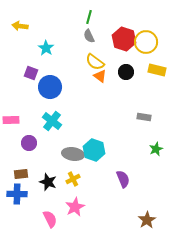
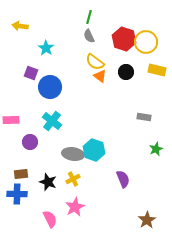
purple circle: moved 1 px right, 1 px up
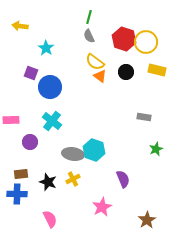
pink star: moved 27 px right
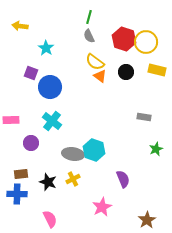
purple circle: moved 1 px right, 1 px down
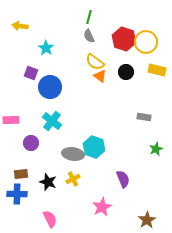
cyan hexagon: moved 3 px up
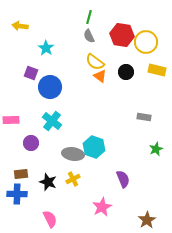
red hexagon: moved 2 px left, 4 px up; rotated 10 degrees counterclockwise
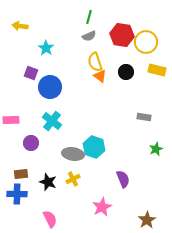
gray semicircle: rotated 88 degrees counterclockwise
yellow semicircle: rotated 36 degrees clockwise
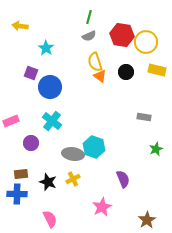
pink rectangle: moved 1 px down; rotated 21 degrees counterclockwise
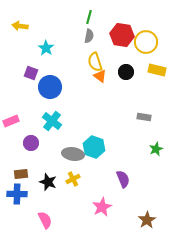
gray semicircle: rotated 56 degrees counterclockwise
pink semicircle: moved 5 px left, 1 px down
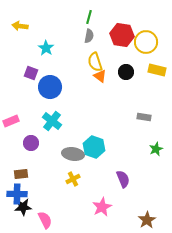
black star: moved 25 px left, 25 px down; rotated 24 degrees counterclockwise
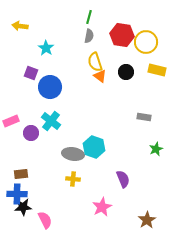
cyan cross: moved 1 px left
purple circle: moved 10 px up
yellow cross: rotated 32 degrees clockwise
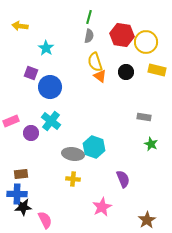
green star: moved 5 px left, 5 px up; rotated 24 degrees counterclockwise
